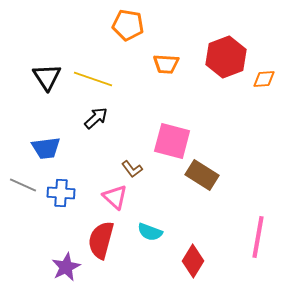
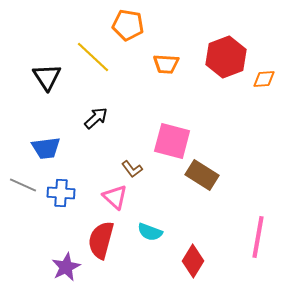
yellow line: moved 22 px up; rotated 24 degrees clockwise
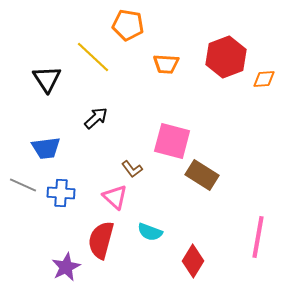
black triangle: moved 2 px down
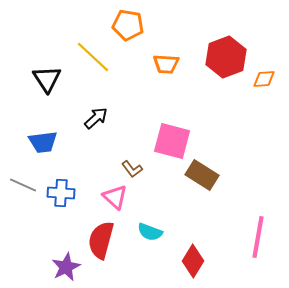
blue trapezoid: moved 3 px left, 6 px up
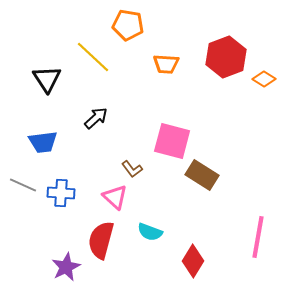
orange diamond: rotated 35 degrees clockwise
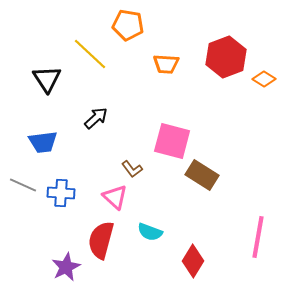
yellow line: moved 3 px left, 3 px up
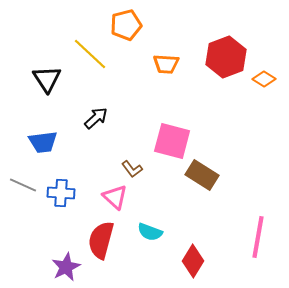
orange pentagon: moved 2 px left; rotated 24 degrees counterclockwise
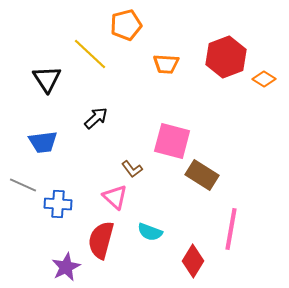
blue cross: moved 3 px left, 11 px down
pink line: moved 27 px left, 8 px up
